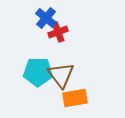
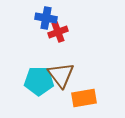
blue cross: rotated 30 degrees counterclockwise
cyan pentagon: moved 1 px right, 9 px down
orange rectangle: moved 9 px right
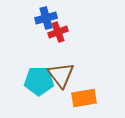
blue cross: rotated 25 degrees counterclockwise
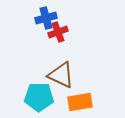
brown triangle: rotated 28 degrees counterclockwise
cyan pentagon: moved 16 px down
orange rectangle: moved 4 px left, 4 px down
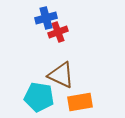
cyan pentagon: rotated 8 degrees clockwise
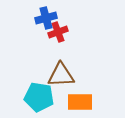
brown triangle: rotated 28 degrees counterclockwise
orange rectangle: rotated 10 degrees clockwise
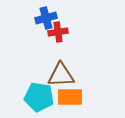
red cross: rotated 12 degrees clockwise
orange rectangle: moved 10 px left, 5 px up
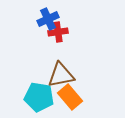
blue cross: moved 2 px right, 1 px down; rotated 10 degrees counterclockwise
brown triangle: rotated 8 degrees counterclockwise
orange rectangle: rotated 50 degrees clockwise
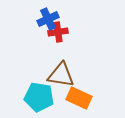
brown triangle: rotated 20 degrees clockwise
orange rectangle: moved 9 px right, 1 px down; rotated 25 degrees counterclockwise
